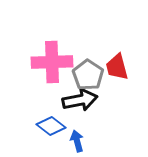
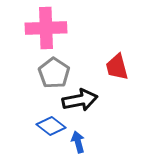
pink cross: moved 6 px left, 34 px up
gray pentagon: moved 34 px left, 2 px up
blue arrow: moved 1 px right, 1 px down
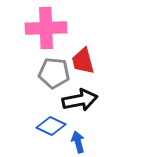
red trapezoid: moved 34 px left, 6 px up
gray pentagon: rotated 28 degrees counterclockwise
blue diamond: rotated 12 degrees counterclockwise
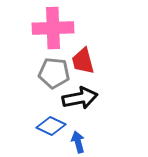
pink cross: moved 7 px right
black arrow: moved 2 px up
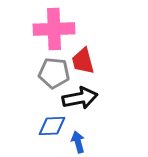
pink cross: moved 1 px right, 1 px down
blue diamond: moved 1 px right; rotated 28 degrees counterclockwise
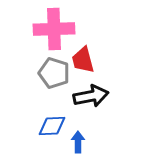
red trapezoid: moved 1 px up
gray pentagon: rotated 12 degrees clockwise
black arrow: moved 11 px right, 2 px up
blue arrow: rotated 15 degrees clockwise
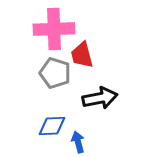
red trapezoid: moved 1 px left, 5 px up
gray pentagon: moved 1 px right
black arrow: moved 9 px right, 2 px down
blue arrow: rotated 15 degrees counterclockwise
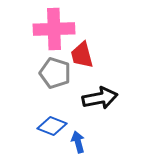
blue diamond: rotated 24 degrees clockwise
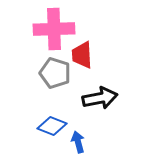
red trapezoid: rotated 12 degrees clockwise
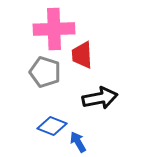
gray pentagon: moved 10 px left, 1 px up
blue arrow: rotated 15 degrees counterclockwise
